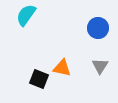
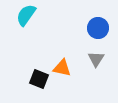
gray triangle: moved 4 px left, 7 px up
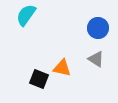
gray triangle: rotated 30 degrees counterclockwise
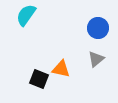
gray triangle: rotated 48 degrees clockwise
orange triangle: moved 1 px left, 1 px down
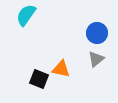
blue circle: moved 1 px left, 5 px down
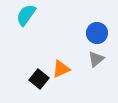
orange triangle: rotated 36 degrees counterclockwise
black square: rotated 18 degrees clockwise
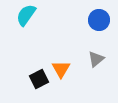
blue circle: moved 2 px right, 13 px up
orange triangle: rotated 36 degrees counterclockwise
black square: rotated 24 degrees clockwise
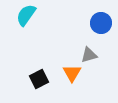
blue circle: moved 2 px right, 3 px down
gray triangle: moved 7 px left, 4 px up; rotated 24 degrees clockwise
orange triangle: moved 11 px right, 4 px down
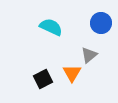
cyan semicircle: moved 25 px right, 12 px down; rotated 80 degrees clockwise
gray triangle: rotated 24 degrees counterclockwise
black square: moved 4 px right
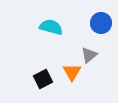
cyan semicircle: rotated 10 degrees counterclockwise
orange triangle: moved 1 px up
